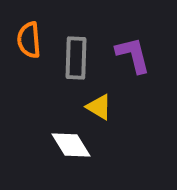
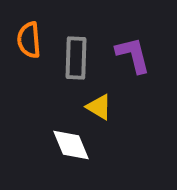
white diamond: rotated 9 degrees clockwise
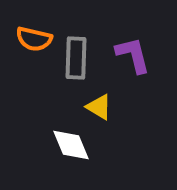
orange semicircle: moved 5 px right, 1 px up; rotated 72 degrees counterclockwise
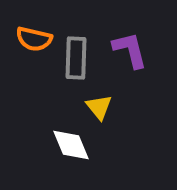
purple L-shape: moved 3 px left, 5 px up
yellow triangle: rotated 20 degrees clockwise
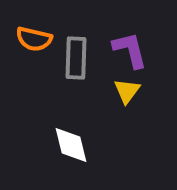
yellow triangle: moved 28 px right, 16 px up; rotated 16 degrees clockwise
white diamond: rotated 9 degrees clockwise
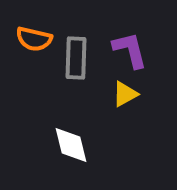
yellow triangle: moved 2 px left, 3 px down; rotated 24 degrees clockwise
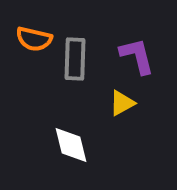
purple L-shape: moved 7 px right, 6 px down
gray rectangle: moved 1 px left, 1 px down
yellow triangle: moved 3 px left, 9 px down
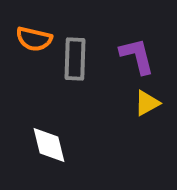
yellow triangle: moved 25 px right
white diamond: moved 22 px left
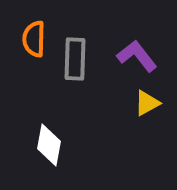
orange semicircle: rotated 78 degrees clockwise
purple L-shape: rotated 24 degrees counterclockwise
white diamond: rotated 24 degrees clockwise
